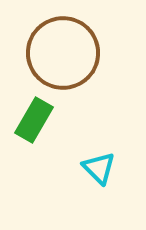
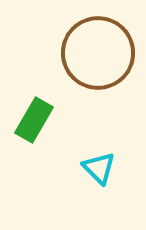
brown circle: moved 35 px right
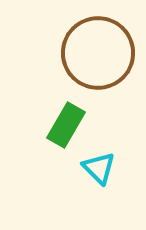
green rectangle: moved 32 px right, 5 px down
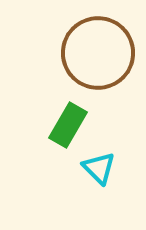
green rectangle: moved 2 px right
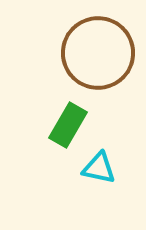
cyan triangle: rotated 33 degrees counterclockwise
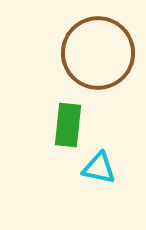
green rectangle: rotated 24 degrees counterclockwise
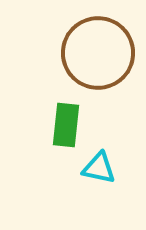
green rectangle: moved 2 px left
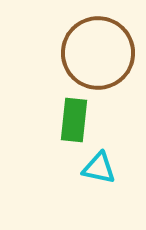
green rectangle: moved 8 px right, 5 px up
